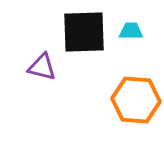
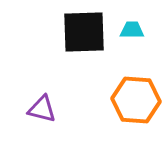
cyan trapezoid: moved 1 px right, 1 px up
purple triangle: moved 42 px down
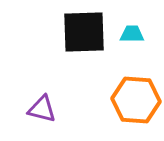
cyan trapezoid: moved 4 px down
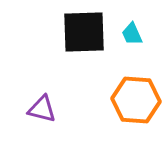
cyan trapezoid: rotated 115 degrees counterclockwise
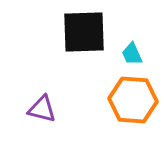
cyan trapezoid: moved 20 px down
orange hexagon: moved 3 px left
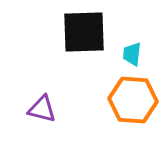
cyan trapezoid: rotated 30 degrees clockwise
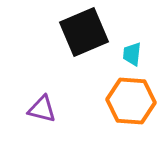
black square: rotated 21 degrees counterclockwise
orange hexagon: moved 2 px left, 1 px down
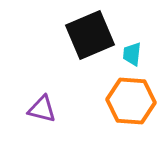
black square: moved 6 px right, 3 px down
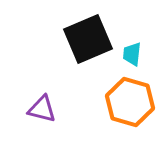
black square: moved 2 px left, 4 px down
orange hexagon: moved 1 px left, 1 px down; rotated 12 degrees clockwise
